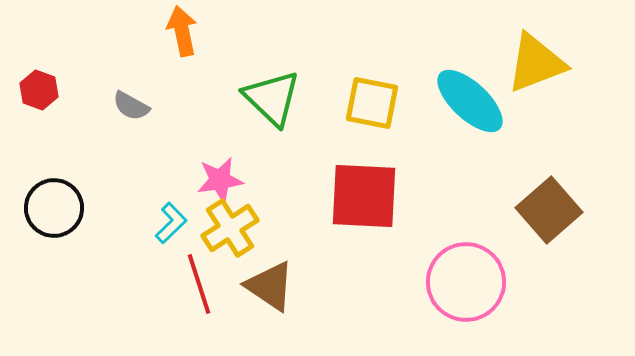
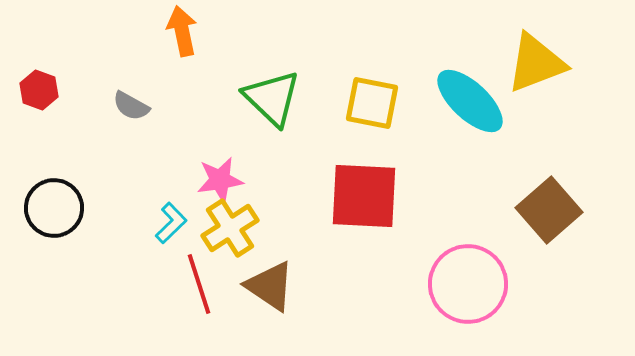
pink circle: moved 2 px right, 2 px down
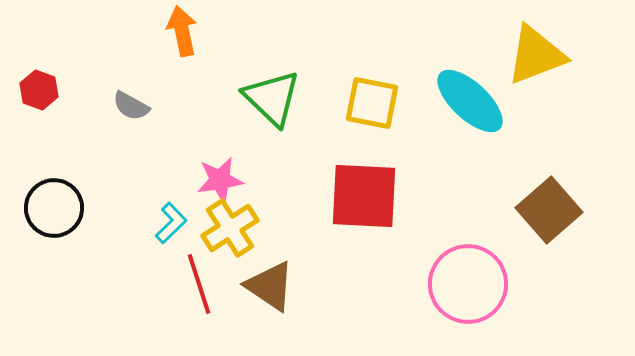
yellow triangle: moved 8 px up
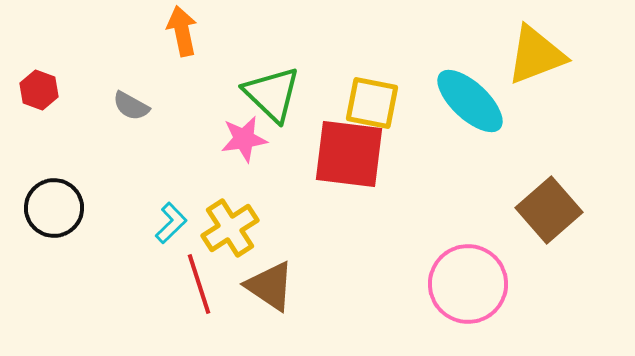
green triangle: moved 4 px up
pink star: moved 24 px right, 41 px up
red square: moved 15 px left, 42 px up; rotated 4 degrees clockwise
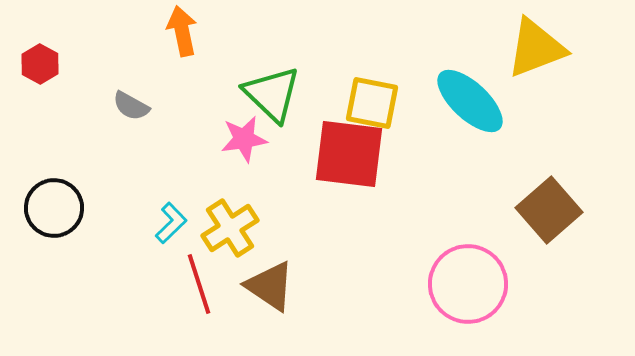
yellow triangle: moved 7 px up
red hexagon: moved 1 px right, 26 px up; rotated 9 degrees clockwise
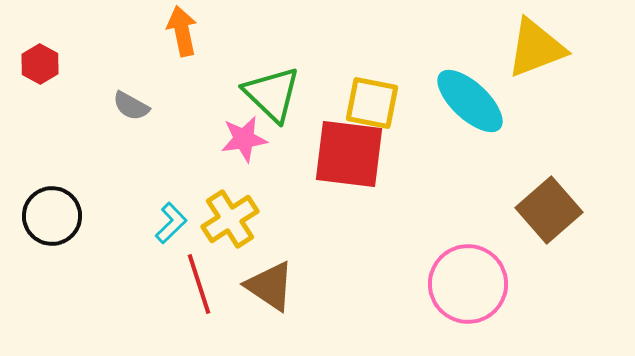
black circle: moved 2 px left, 8 px down
yellow cross: moved 9 px up
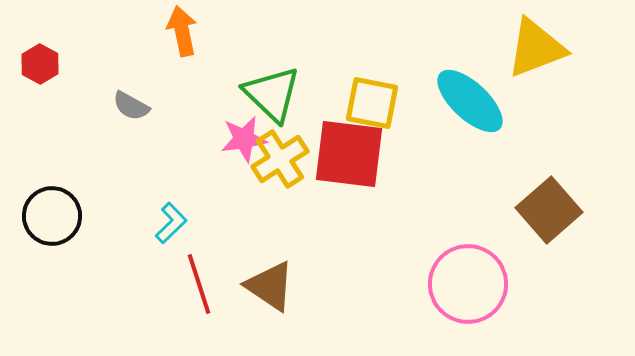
yellow cross: moved 50 px right, 60 px up
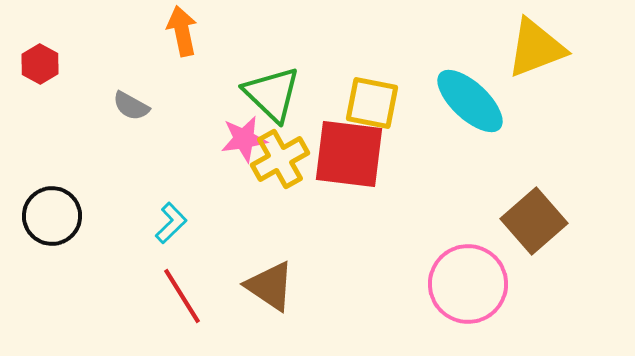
yellow cross: rotated 4 degrees clockwise
brown square: moved 15 px left, 11 px down
red line: moved 17 px left, 12 px down; rotated 14 degrees counterclockwise
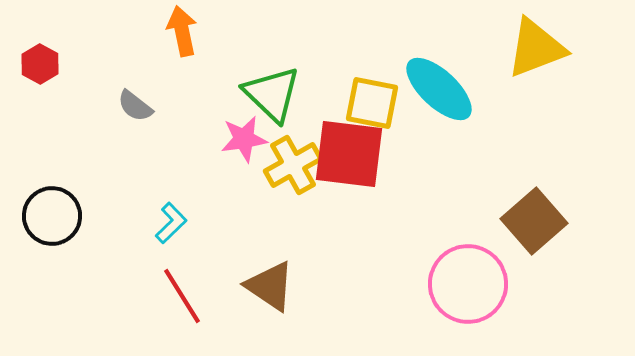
cyan ellipse: moved 31 px left, 12 px up
gray semicircle: moved 4 px right; rotated 9 degrees clockwise
yellow cross: moved 13 px right, 6 px down
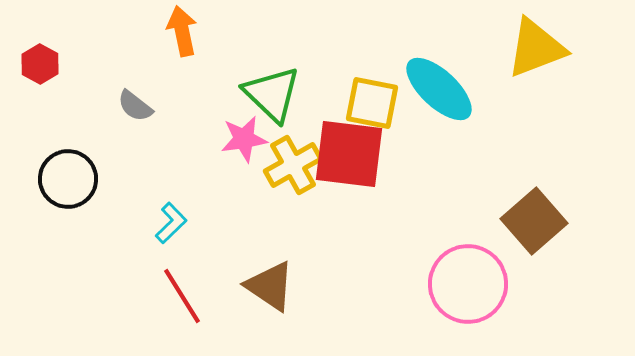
black circle: moved 16 px right, 37 px up
